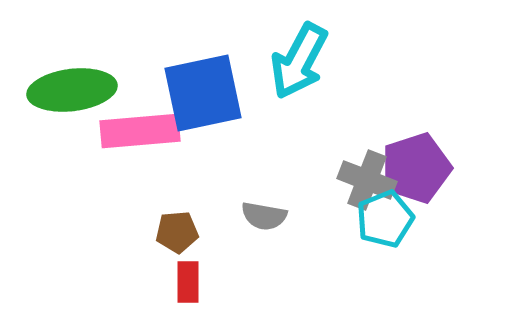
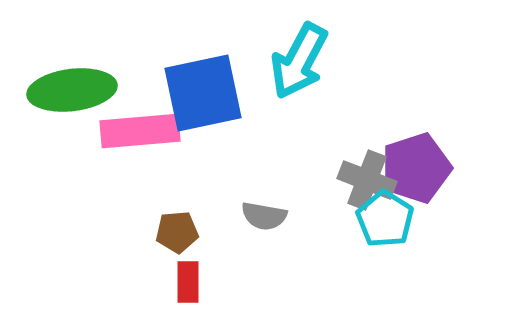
cyan pentagon: rotated 18 degrees counterclockwise
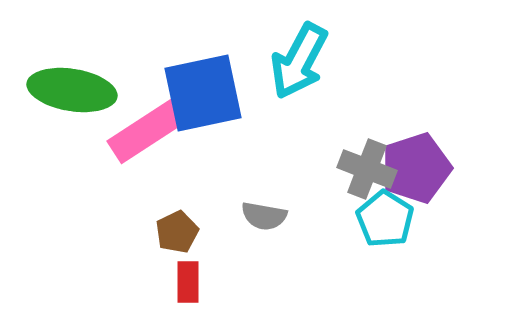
green ellipse: rotated 16 degrees clockwise
pink rectangle: moved 7 px right; rotated 28 degrees counterclockwise
gray cross: moved 11 px up
brown pentagon: rotated 21 degrees counterclockwise
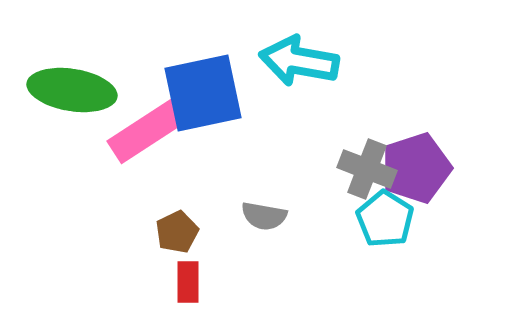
cyan arrow: rotated 72 degrees clockwise
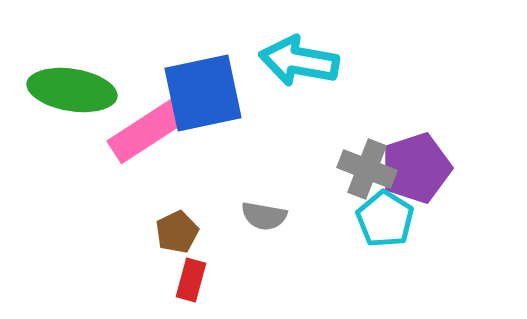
red rectangle: moved 3 px right, 2 px up; rotated 15 degrees clockwise
